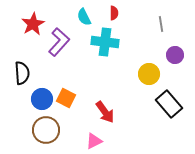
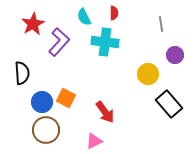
yellow circle: moved 1 px left
blue circle: moved 3 px down
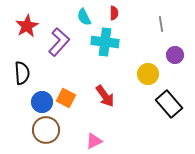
red star: moved 6 px left, 2 px down
red arrow: moved 16 px up
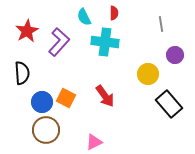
red star: moved 5 px down
pink triangle: moved 1 px down
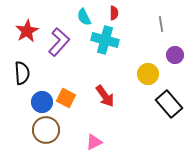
cyan cross: moved 2 px up; rotated 8 degrees clockwise
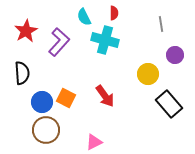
red star: moved 1 px left
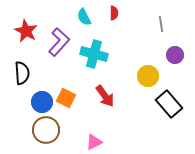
red star: rotated 15 degrees counterclockwise
cyan cross: moved 11 px left, 14 px down
yellow circle: moved 2 px down
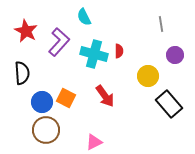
red semicircle: moved 5 px right, 38 px down
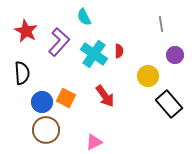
cyan cross: rotated 20 degrees clockwise
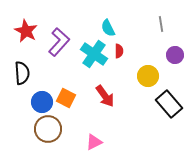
cyan semicircle: moved 24 px right, 11 px down
brown circle: moved 2 px right, 1 px up
